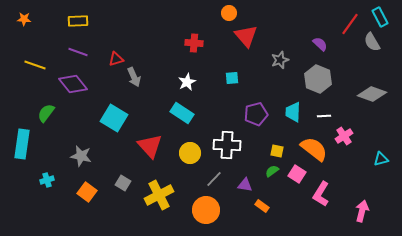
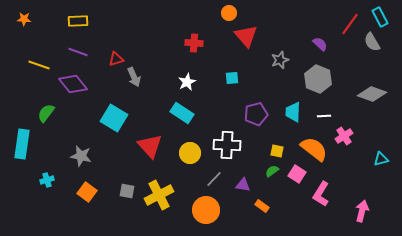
yellow line at (35, 65): moved 4 px right
gray square at (123, 183): moved 4 px right, 8 px down; rotated 21 degrees counterclockwise
purple triangle at (245, 185): moved 2 px left
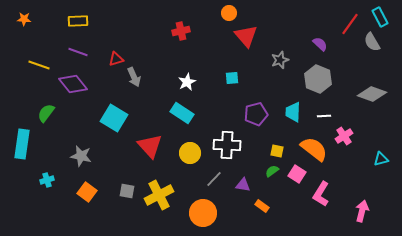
red cross at (194, 43): moved 13 px left, 12 px up; rotated 18 degrees counterclockwise
orange circle at (206, 210): moved 3 px left, 3 px down
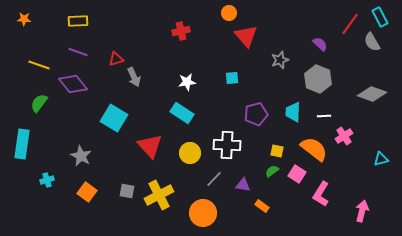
white star at (187, 82): rotated 18 degrees clockwise
green semicircle at (46, 113): moved 7 px left, 10 px up
gray star at (81, 156): rotated 15 degrees clockwise
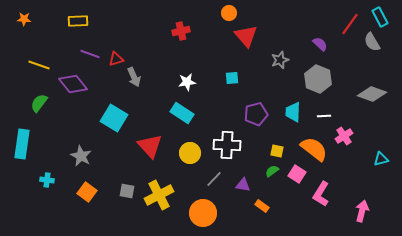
purple line at (78, 52): moved 12 px right, 2 px down
cyan cross at (47, 180): rotated 24 degrees clockwise
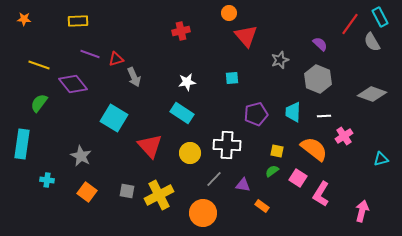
pink square at (297, 174): moved 1 px right, 4 px down
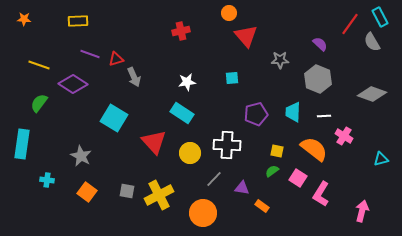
gray star at (280, 60): rotated 18 degrees clockwise
purple diamond at (73, 84): rotated 20 degrees counterclockwise
pink cross at (344, 136): rotated 24 degrees counterclockwise
red triangle at (150, 146): moved 4 px right, 4 px up
purple triangle at (243, 185): moved 1 px left, 3 px down
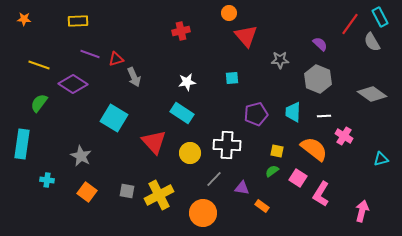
gray diamond at (372, 94): rotated 16 degrees clockwise
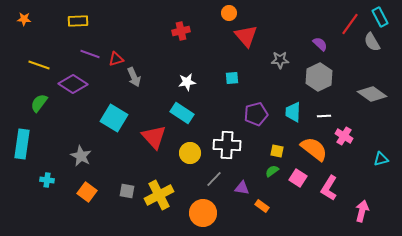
gray hexagon at (318, 79): moved 1 px right, 2 px up; rotated 12 degrees clockwise
red triangle at (154, 142): moved 5 px up
pink L-shape at (321, 194): moved 8 px right, 6 px up
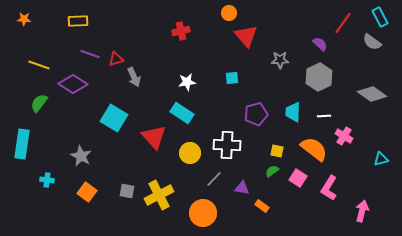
red line at (350, 24): moved 7 px left, 1 px up
gray semicircle at (372, 42): rotated 24 degrees counterclockwise
